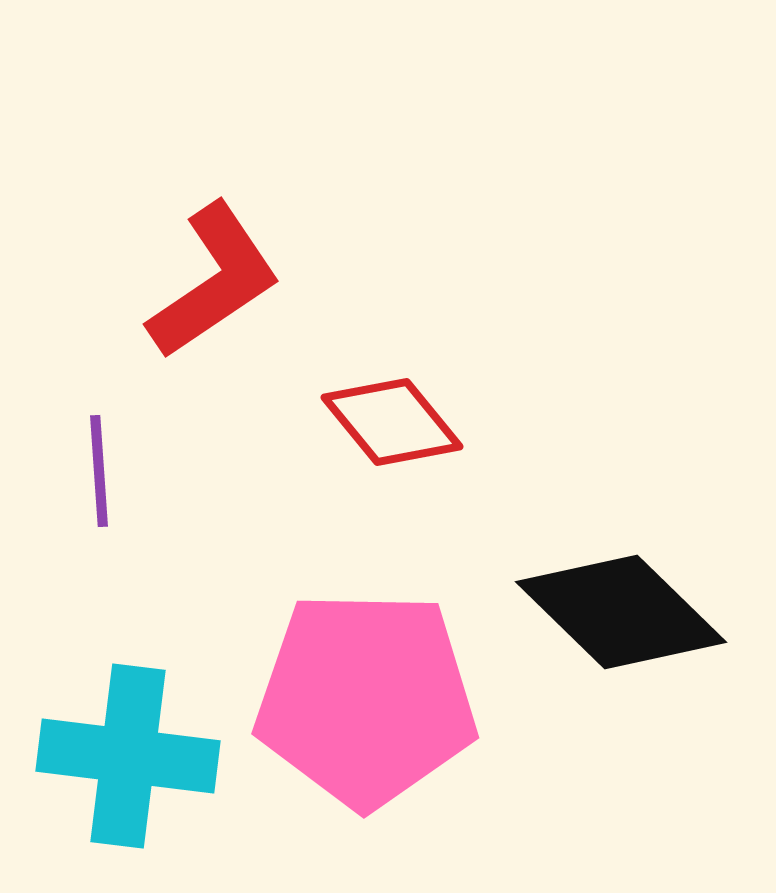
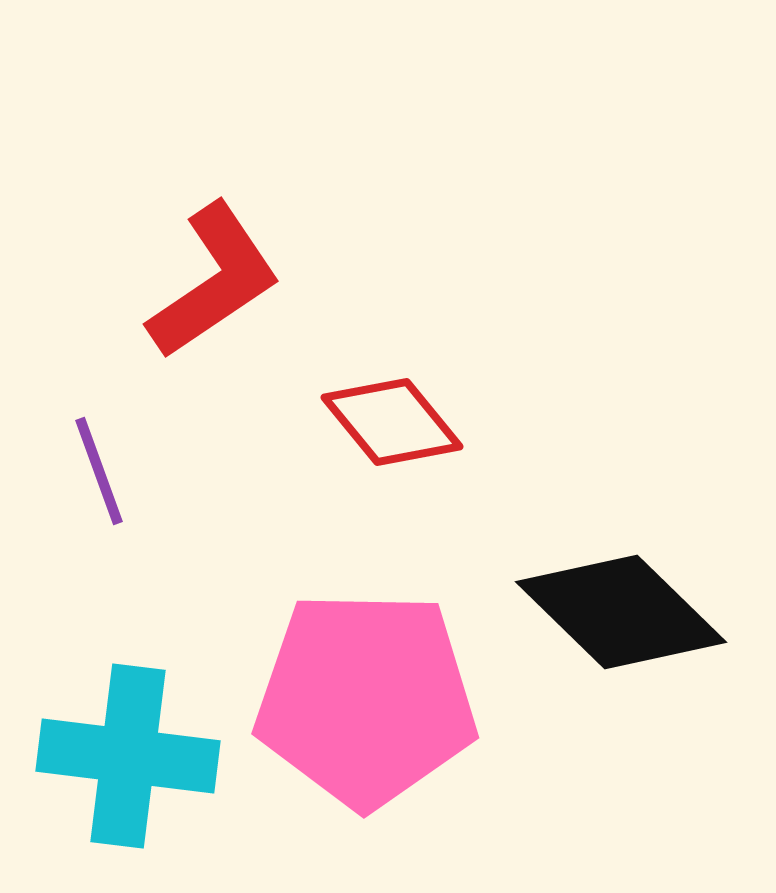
purple line: rotated 16 degrees counterclockwise
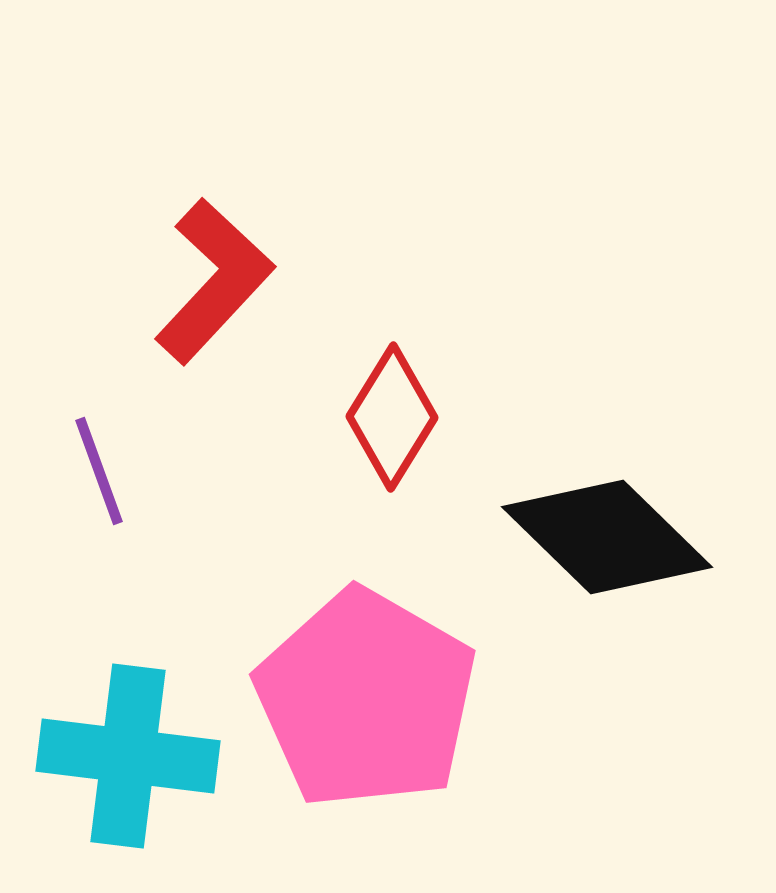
red L-shape: rotated 13 degrees counterclockwise
red diamond: moved 5 px up; rotated 71 degrees clockwise
black diamond: moved 14 px left, 75 px up
pink pentagon: rotated 29 degrees clockwise
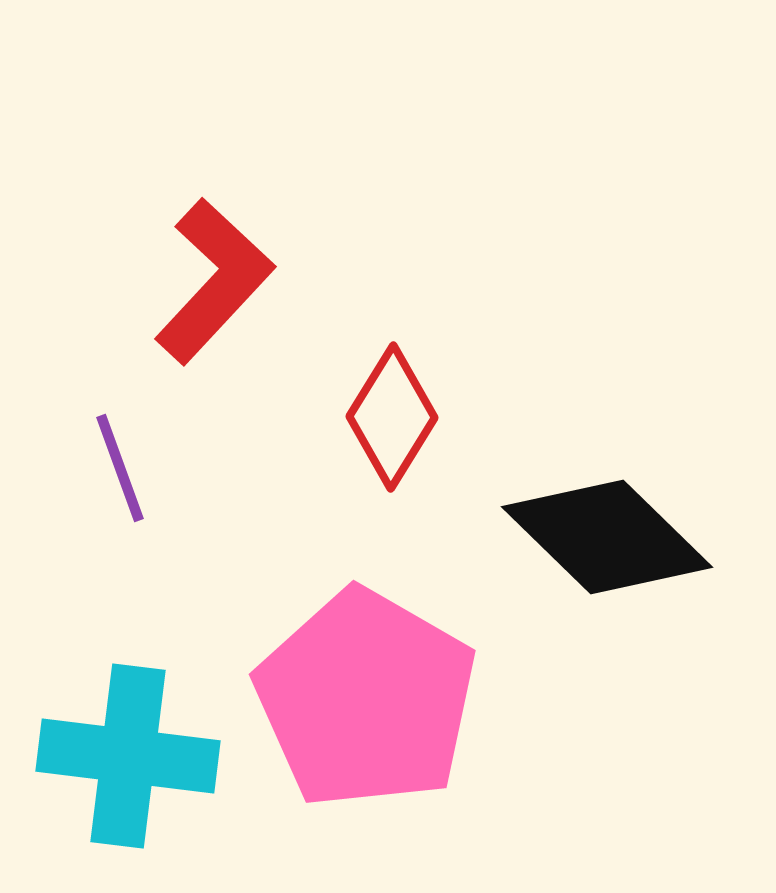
purple line: moved 21 px right, 3 px up
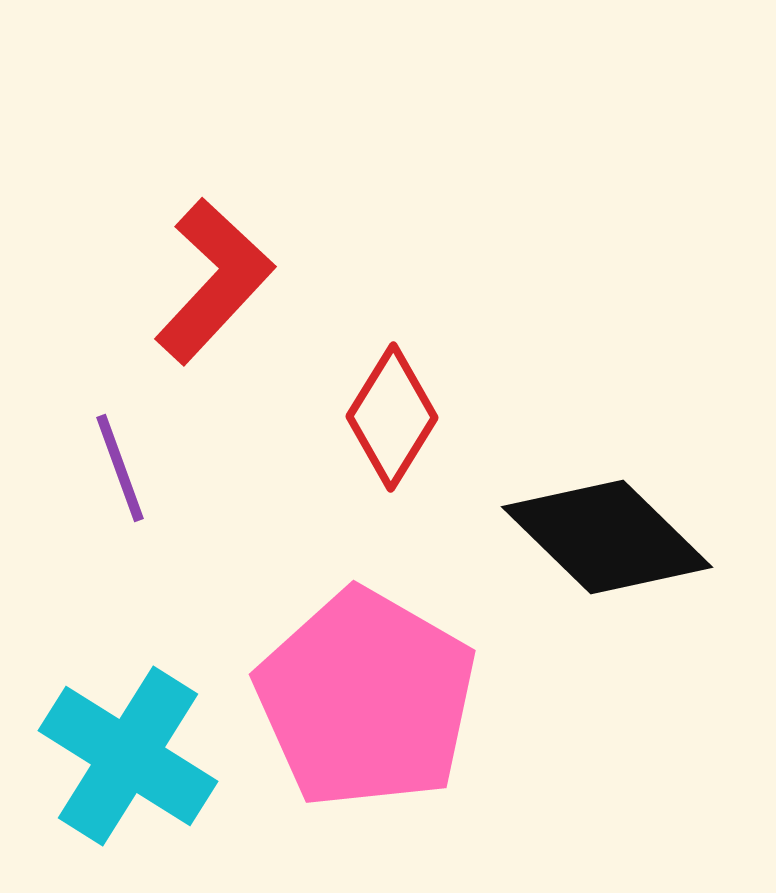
cyan cross: rotated 25 degrees clockwise
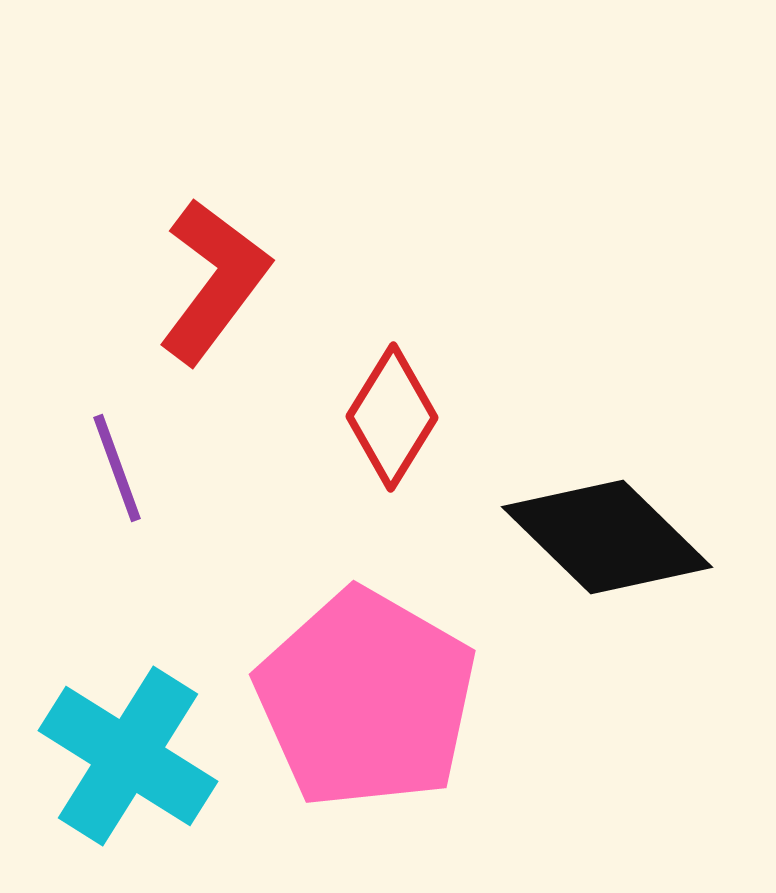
red L-shape: rotated 6 degrees counterclockwise
purple line: moved 3 px left
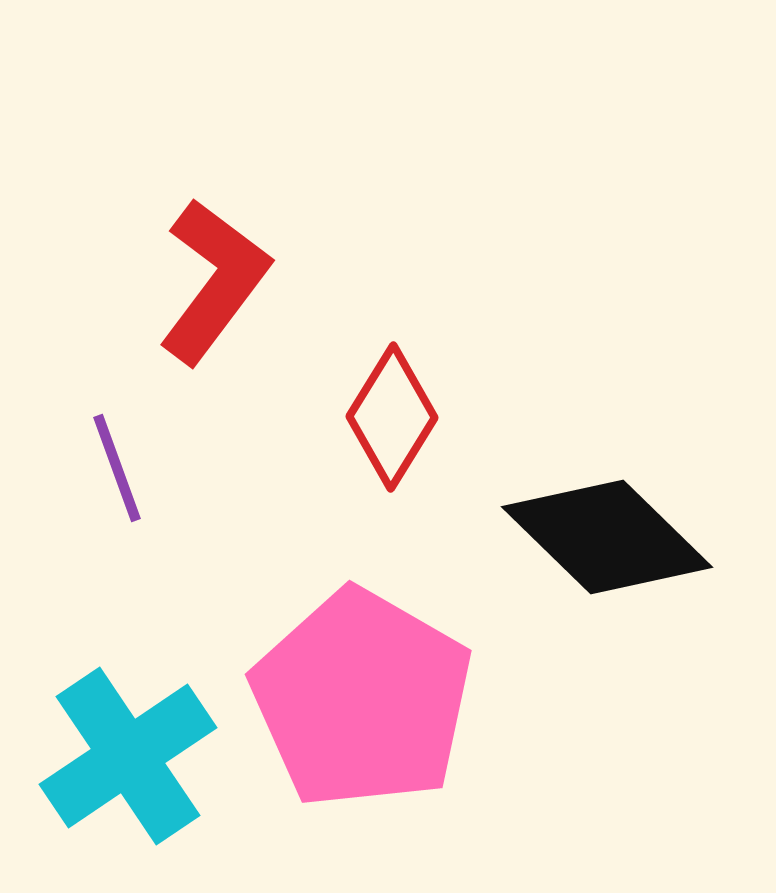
pink pentagon: moved 4 px left
cyan cross: rotated 24 degrees clockwise
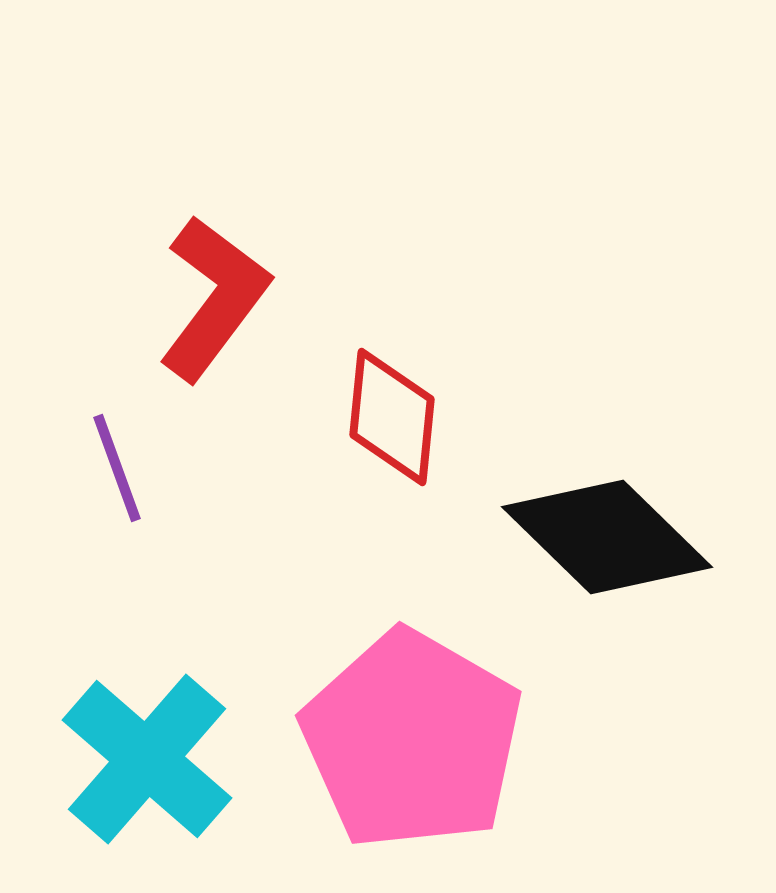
red L-shape: moved 17 px down
red diamond: rotated 26 degrees counterclockwise
pink pentagon: moved 50 px right, 41 px down
cyan cross: moved 19 px right, 3 px down; rotated 15 degrees counterclockwise
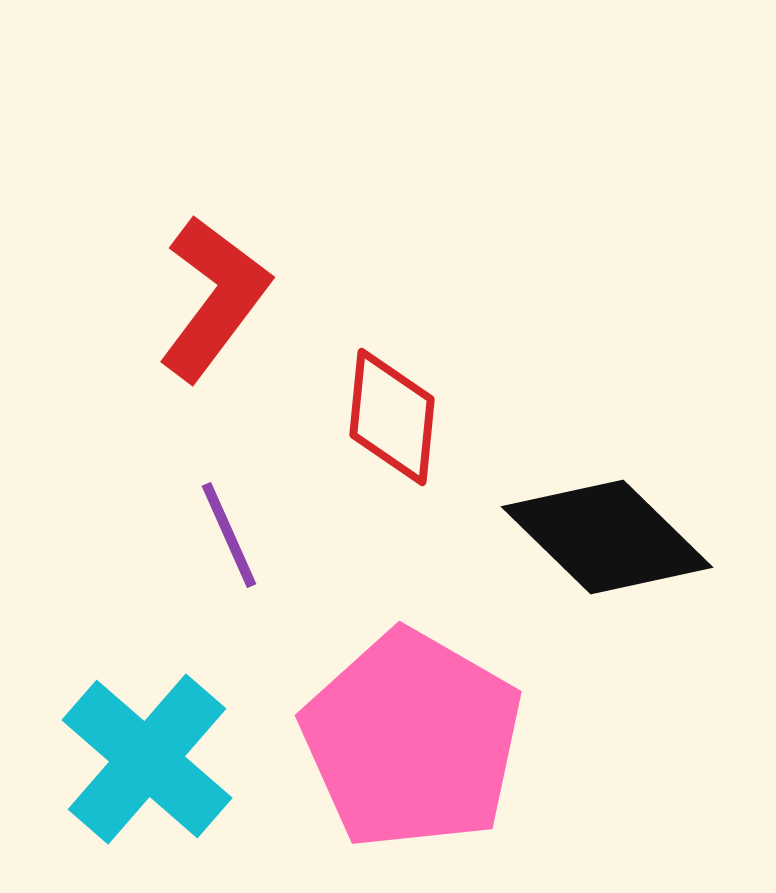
purple line: moved 112 px right, 67 px down; rotated 4 degrees counterclockwise
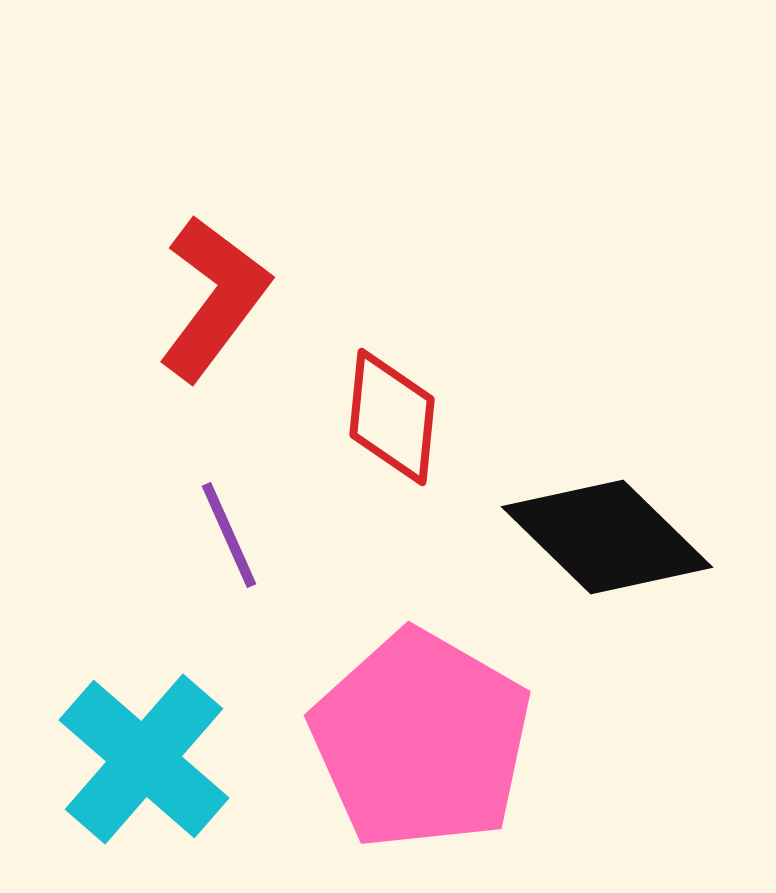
pink pentagon: moved 9 px right
cyan cross: moved 3 px left
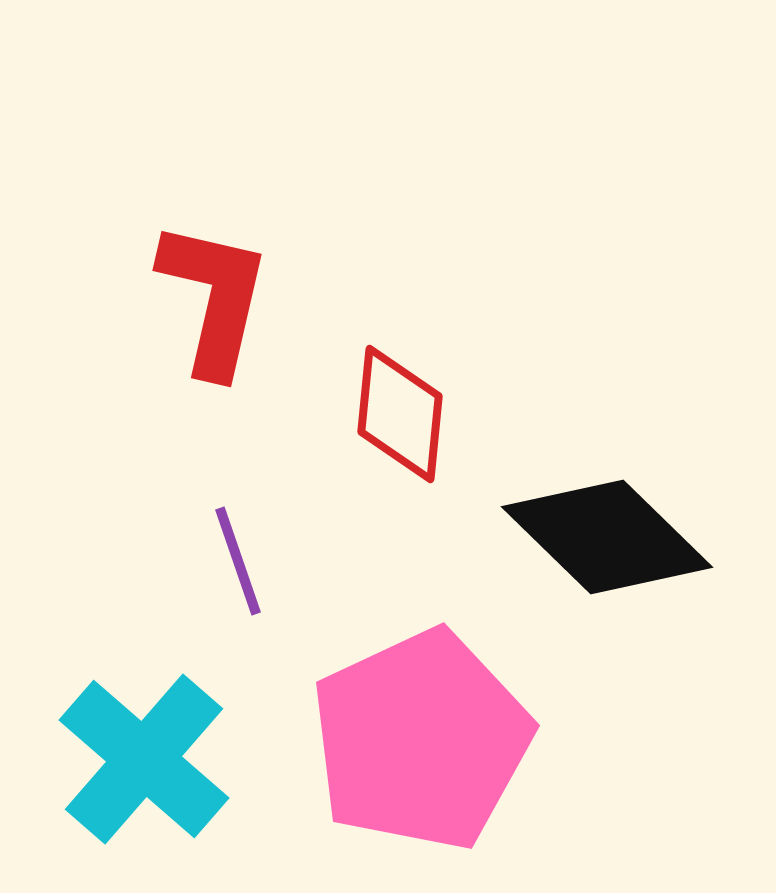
red L-shape: rotated 24 degrees counterclockwise
red diamond: moved 8 px right, 3 px up
purple line: moved 9 px right, 26 px down; rotated 5 degrees clockwise
pink pentagon: rotated 17 degrees clockwise
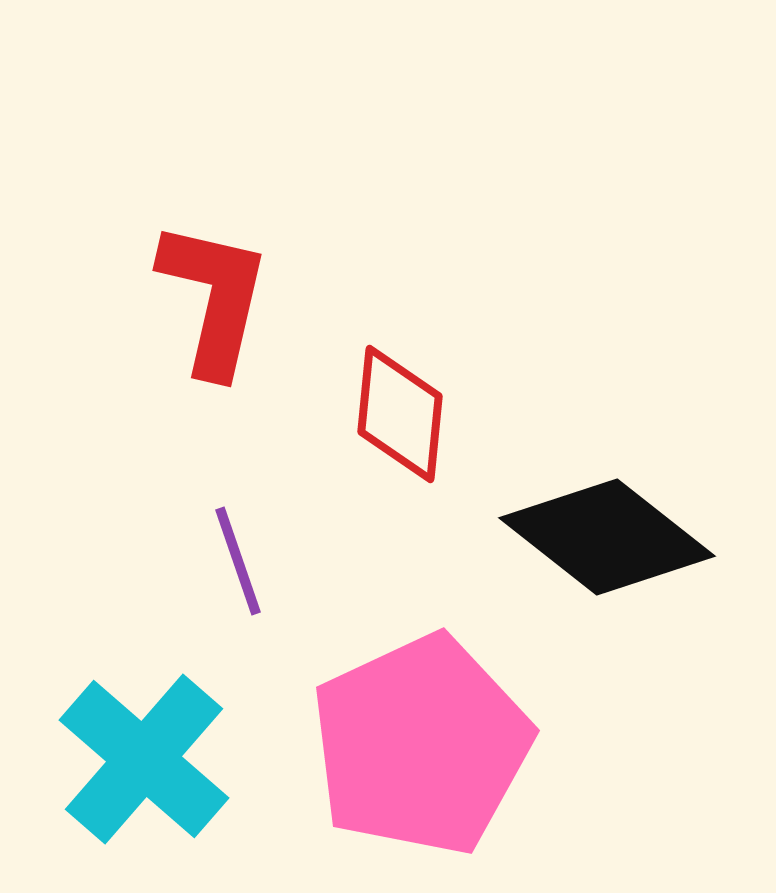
black diamond: rotated 6 degrees counterclockwise
pink pentagon: moved 5 px down
